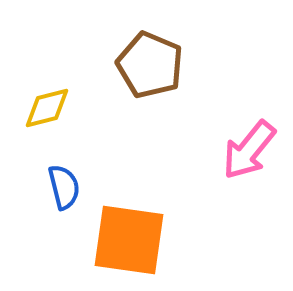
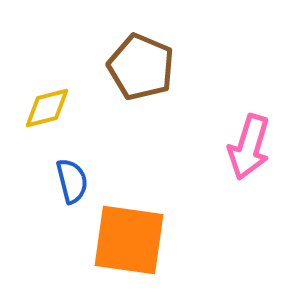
brown pentagon: moved 9 px left, 2 px down
pink arrow: moved 3 px up; rotated 22 degrees counterclockwise
blue semicircle: moved 8 px right, 6 px up
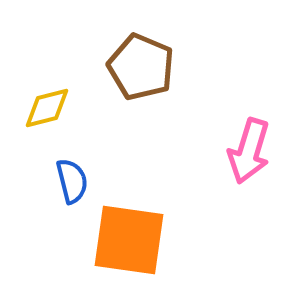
pink arrow: moved 4 px down
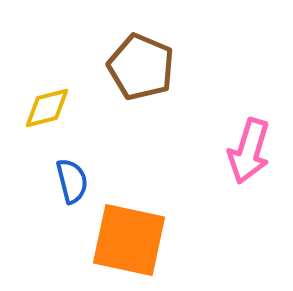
orange square: rotated 4 degrees clockwise
